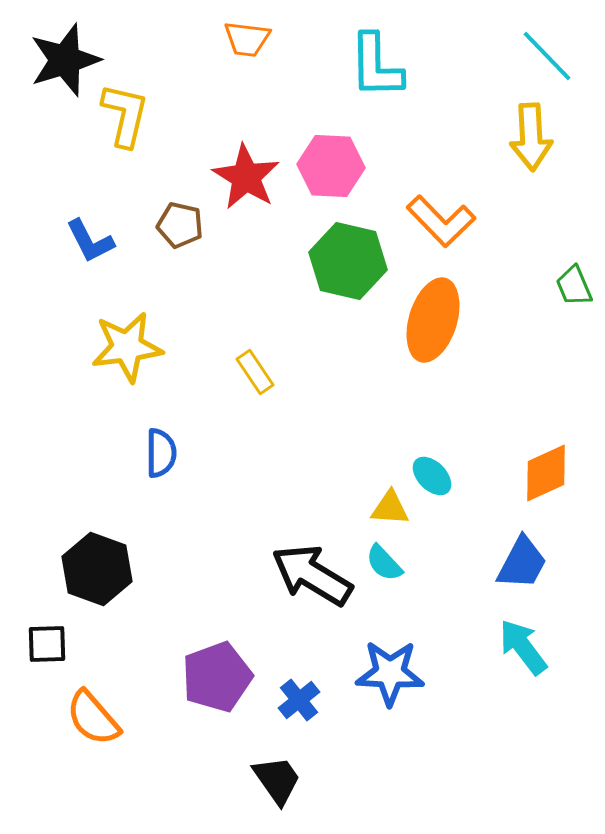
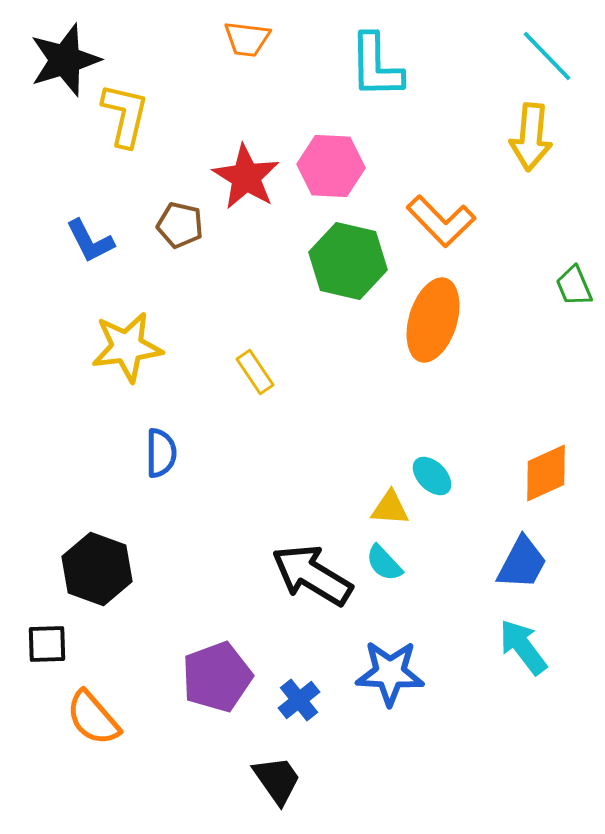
yellow arrow: rotated 8 degrees clockwise
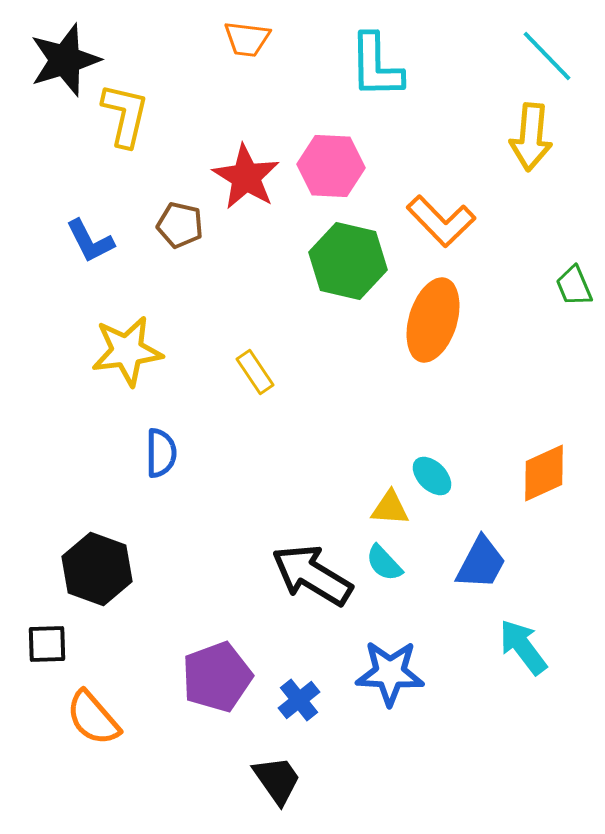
yellow star: moved 4 px down
orange diamond: moved 2 px left
blue trapezoid: moved 41 px left
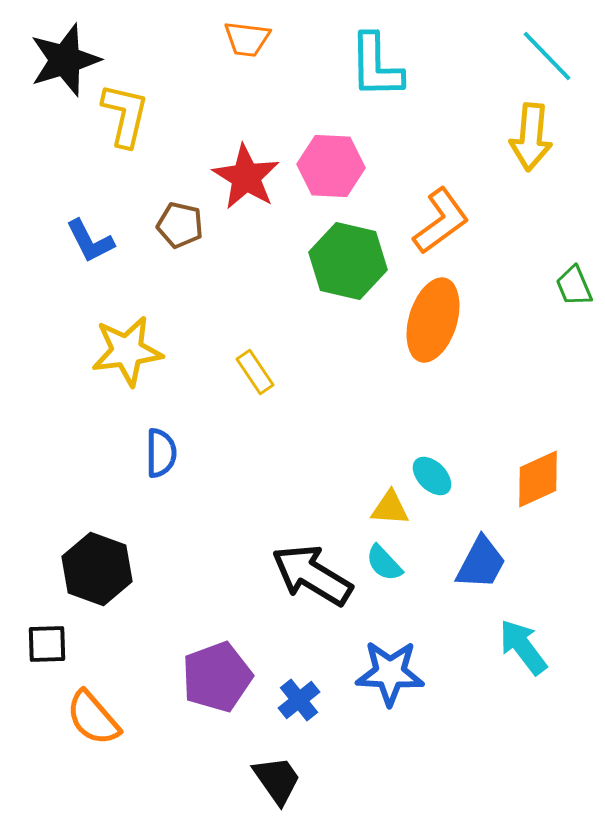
orange L-shape: rotated 82 degrees counterclockwise
orange diamond: moved 6 px left, 6 px down
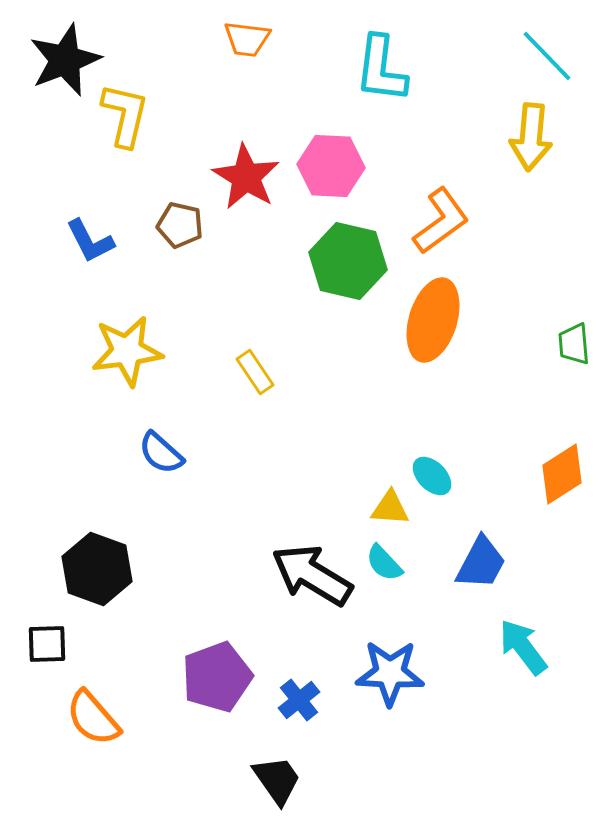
black star: rotated 4 degrees counterclockwise
cyan L-shape: moved 5 px right, 3 px down; rotated 8 degrees clockwise
green trapezoid: moved 58 px down; rotated 18 degrees clockwise
blue semicircle: rotated 132 degrees clockwise
orange diamond: moved 24 px right, 5 px up; rotated 8 degrees counterclockwise
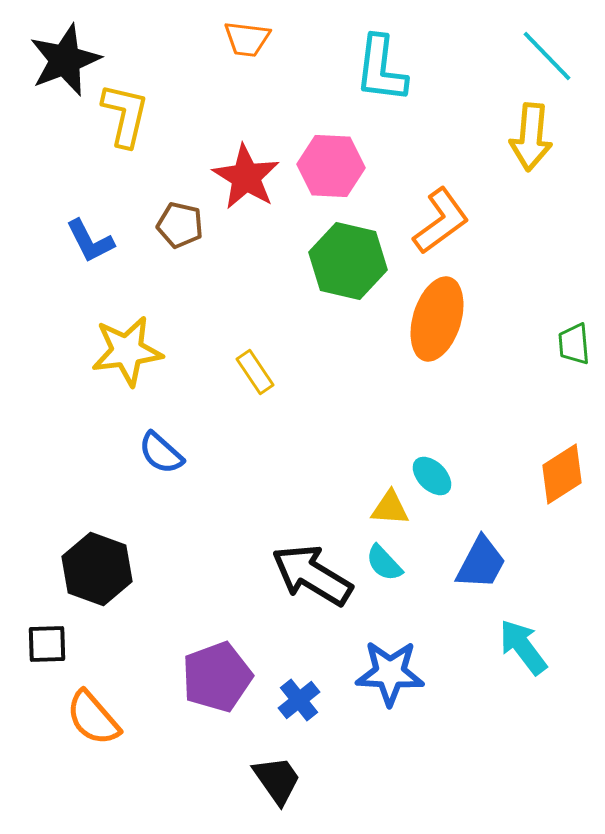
orange ellipse: moved 4 px right, 1 px up
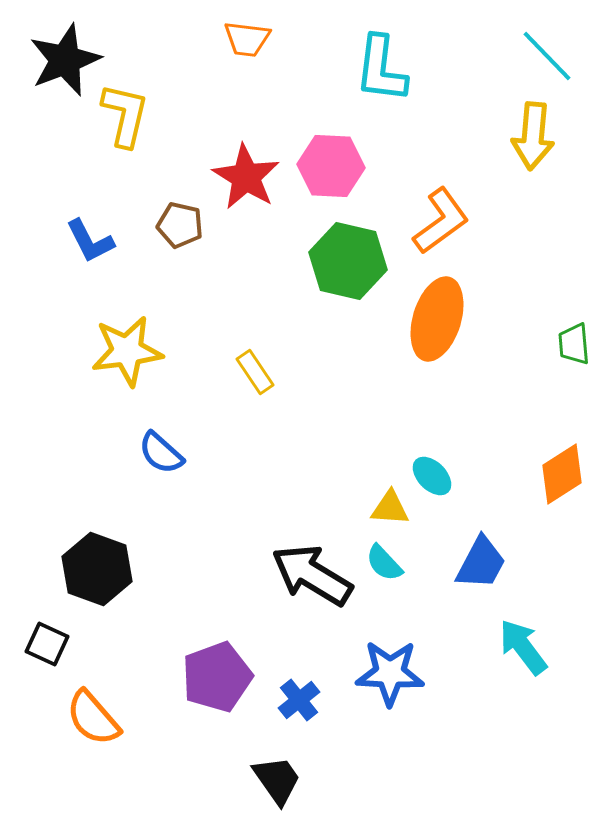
yellow arrow: moved 2 px right, 1 px up
black square: rotated 27 degrees clockwise
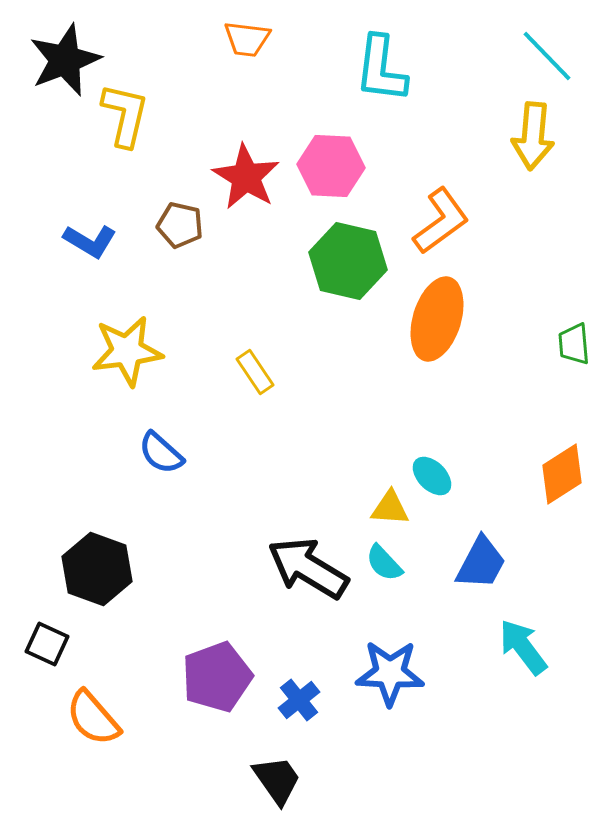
blue L-shape: rotated 32 degrees counterclockwise
black arrow: moved 4 px left, 7 px up
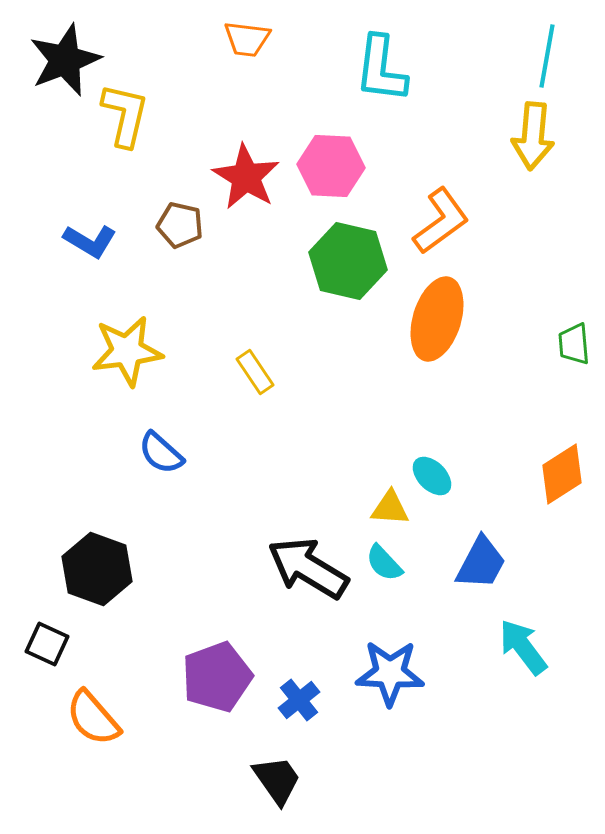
cyan line: rotated 54 degrees clockwise
